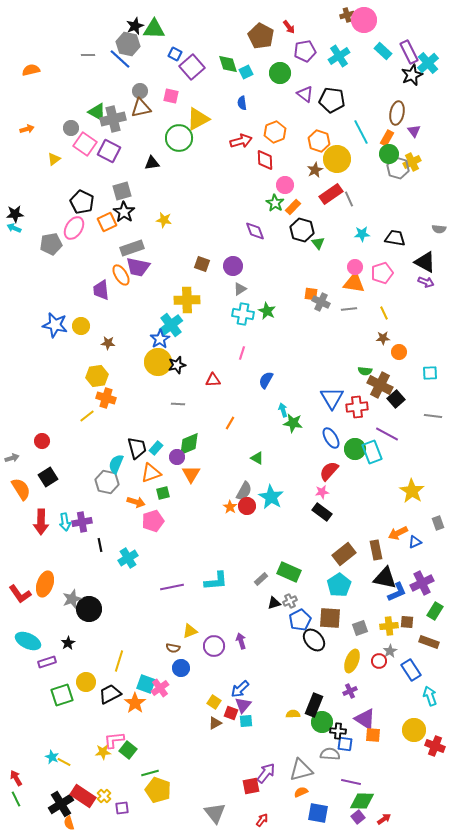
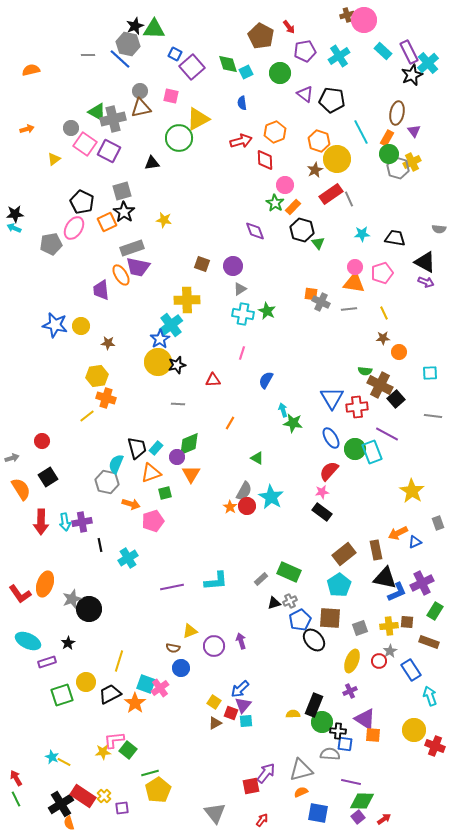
green square at (163, 493): moved 2 px right
orange arrow at (136, 502): moved 5 px left, 2 px down
yellow pentagon at (158, 790): rotated 20 degrees clockwise
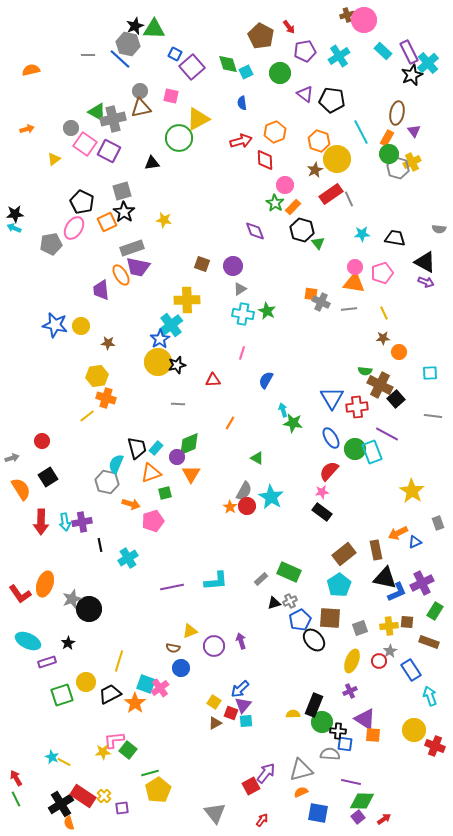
red square at (251, 786): rotated 18 degrees counterclockwise
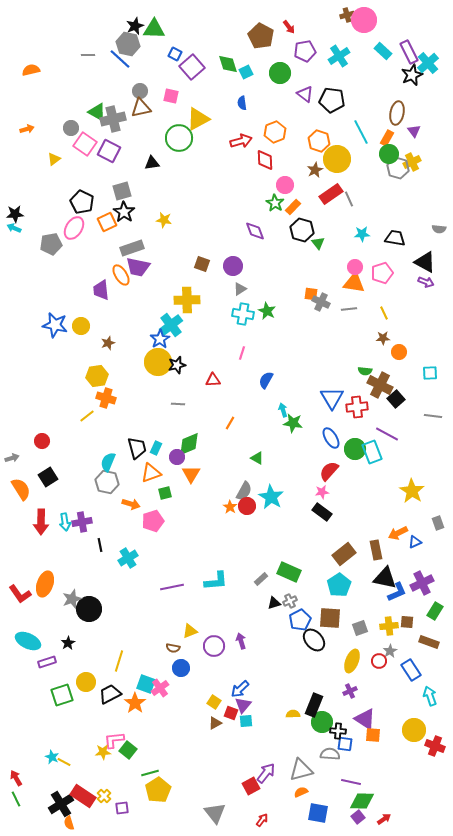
brown star at (108, 343): rotated 24 degrees counterclockwise
cyan rectangle at (156, 448): rotated 16 degrees counterclockwise
cyan semicircle at (116, 464): moved 8 px left, 2 px up
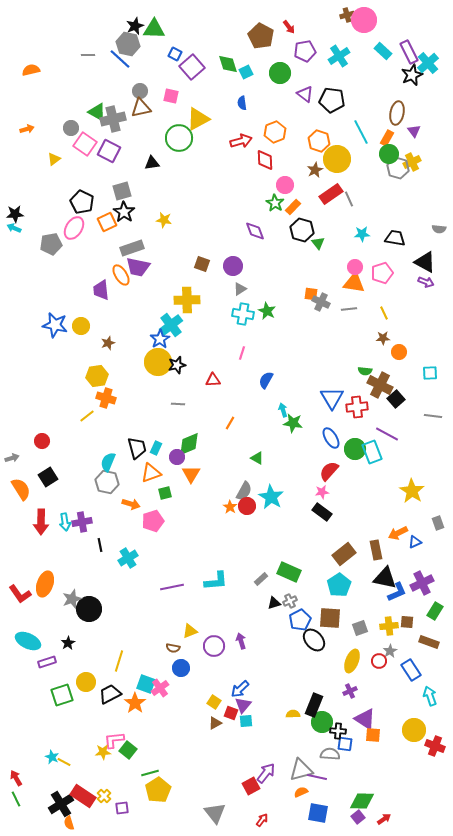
purple line at (351, 782): moved 34 px left, 5 px up
